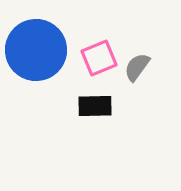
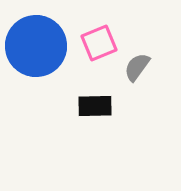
blue circle: moved 4 px up
pink square: moved 15 px up
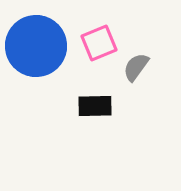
gray semicircle: moved 1 px left
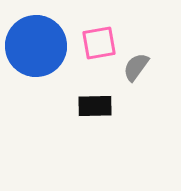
pink square: rotated 12 degrees clockwise
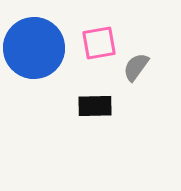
blue circle: moved 2 px left, 2 px down
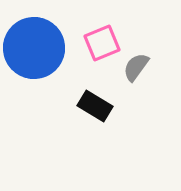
pink square: moved 3 px right; rotated 12 degrees counterclockwise
black rectangle: rotated 32 degrees clockwise
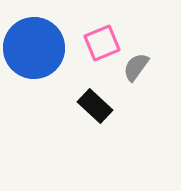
black rectangle: rotated 12 degrees clockwise
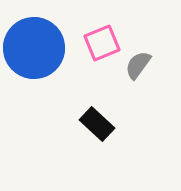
gray semicircle: moved 2 px right, 2 px up
black rectangle: moved 2 px right, 18 px down
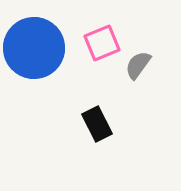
black rectangle: rotated 20 degrees clockwise
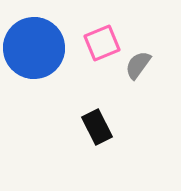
black rectangle: moved 3 px down
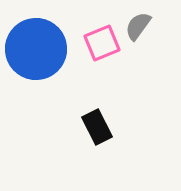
blue circle: moved 2 px right, 1 px down
gray semicircle: moved 39 px up
